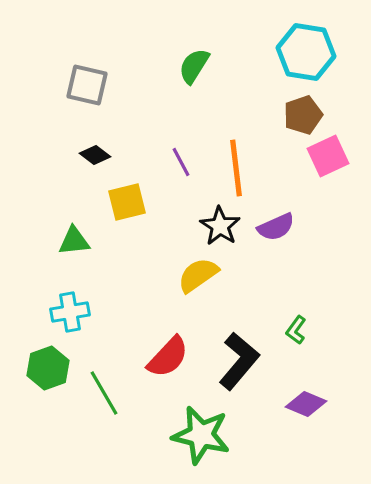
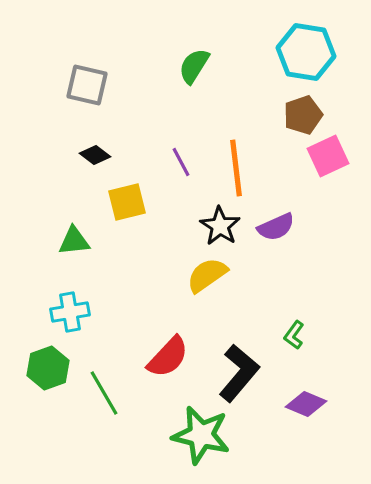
yellow semicircle: moved 9 px right
green L-shape: moved 2 px left, 5 px down
black L-shape: moved 12 px down
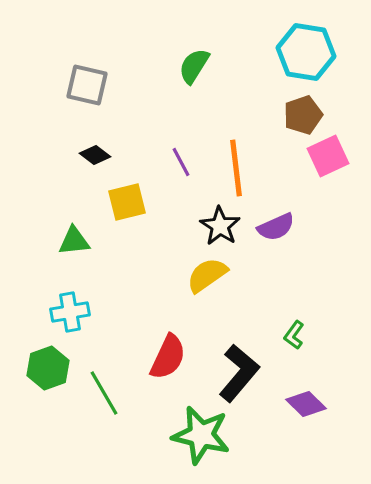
red semicircle: rotated 18 degrees counterclockwise
purple diamond: rotated 21 degrees clockwise
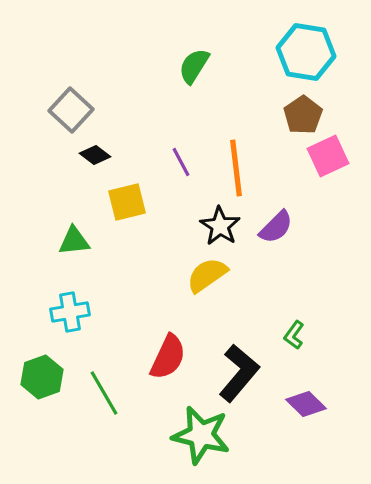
gray square: moved 16 px left, 25 px down; rotated 30 degrees clockwise
brown pentagon: rotated 15 degrees counterclockwise
purple semicircle: rotated 21 degrees counterclockwise
green hexagon: moved 6 px left, 9 px down
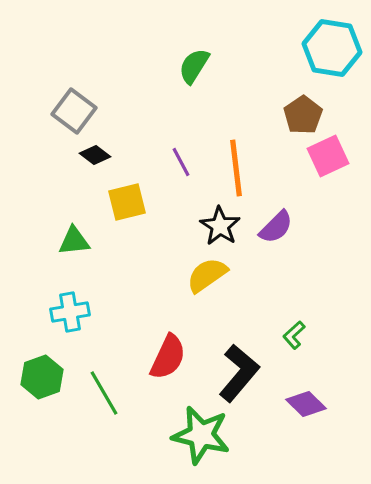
cyan hexagon: moved 26 px right, 4 px up
gray square: moved 3 px right, 1 px down; rotated 6 degrees counterclockwise
green L-shape: rotated 12 degrees clockwise
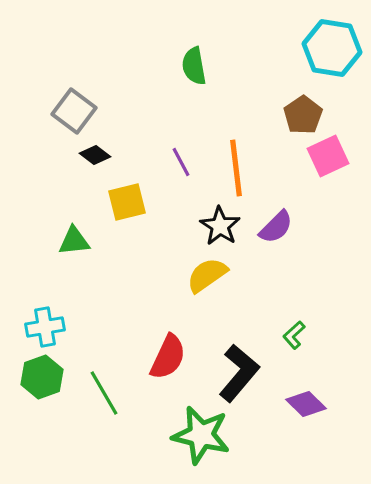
green semicircle: rotated 42 degrees counterclockwise
cyan cross: moved 25 px left, 15 px down
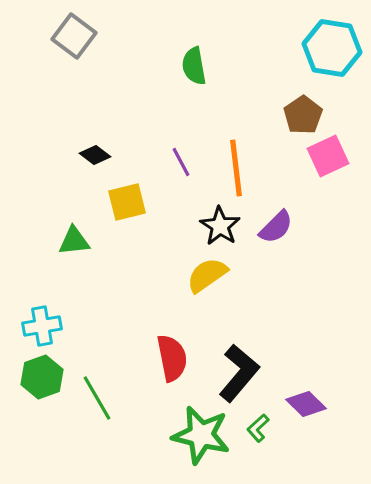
gray square: moved 75 px up
cyan cross: moved 3 px left, 1 px up
green L-shape: moved 36 px left, 93 px down
red semicircle: moved 4 px right, 1 px down; rotated 36 degrees counterclockwise
green line: moved 7 px left, 5 px down
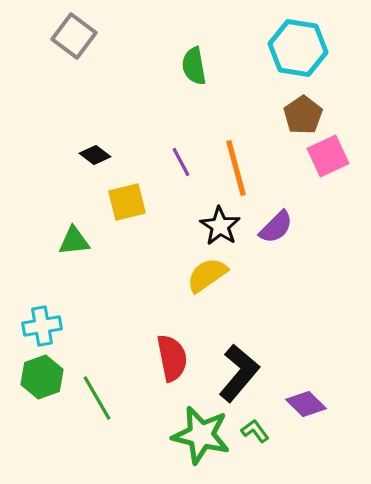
cyan hexagon: moved 34 px left
orange line: rotated 8 degrees counterclockwise
green L-shape: moved 3 px left, 3 px down; rotated 96 degrees clockwise
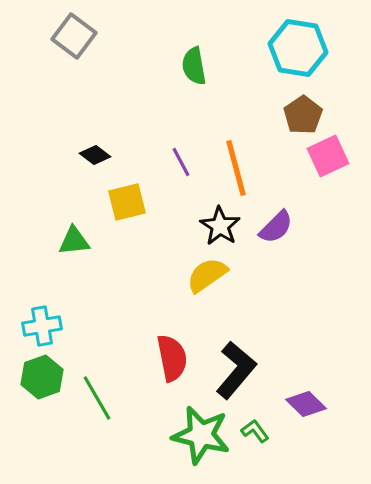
black L-shape: moved 3 px left, 3 px up
